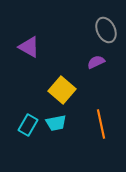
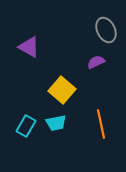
cyan rectangle: moved 2 px left, 1 px down
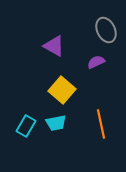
purple triangle: moved 25 px right, 1 px up
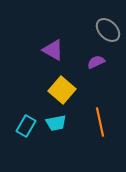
gray ellipse: moved 2 px right; rotated 20 degrees counterclockwise
purple triangle: moved 1 px left, 4 px down
orange line: moved 1 px left, 2 px up
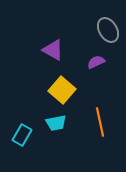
gray ellipse: rotated 15 degrees clockwise
cyan rectangle: moved 4 px left, 9 px down
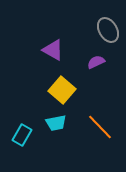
orange line: moved 5 px down; rotated 32 degrees counterclockwise
